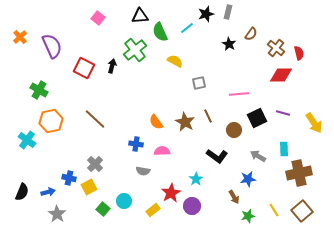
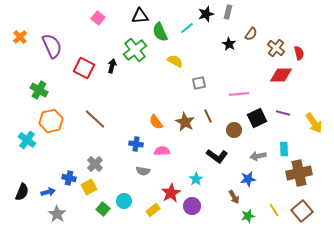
gray arrow at (258, 156): rotated 42 degrees counterclockwise
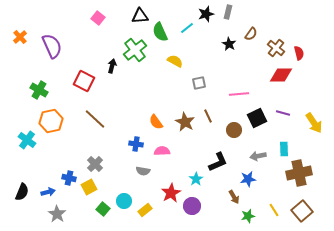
red square at (84, 68): moved 13 px down
black L-shape at (217, 156): moved 1 px right, 6 px down; rotated 60 degrees counterclockwise
yellow rectangle at (153, 210): moved 8 px left
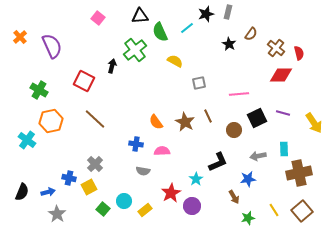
green star at (248, 216): moved 2 px down
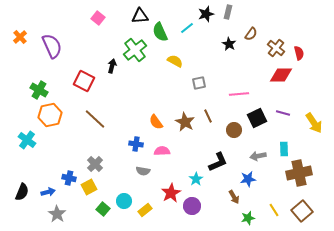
orange hexagon at (51, 121): moved 1 px left, 6 px up
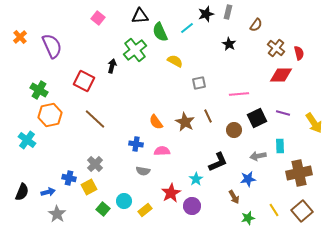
brown semicircle at (251, 34): moved 5 px right, 9 px up
cyan rectangle at (284, 149): moved 4 px left, 3 px up
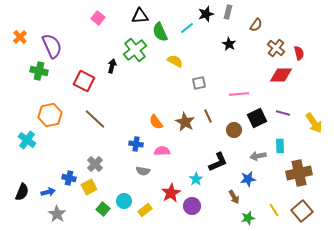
green cross at (39, 90): moved 19 px up; rotated 18 degrees counterclockwise
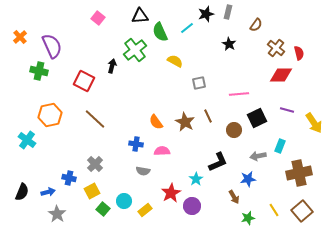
purple line at (283, 113): moved 4 px right, 3 px up
cyan rectangle at (280, 146): rotated 24 degrees clockwise
yellow square at (89, 187): moved 3 px right, 4 px down
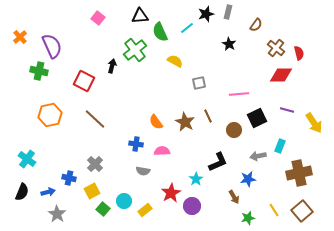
cyan cross at (27, 140): moved 19 px down
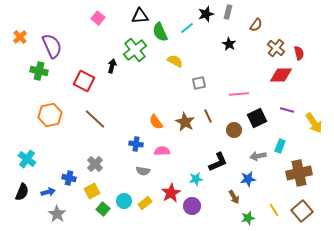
cyan star at (196, 179): rotated 24 degrees clockwise
yellow rectangle at (145, 210): moved 7 px up
